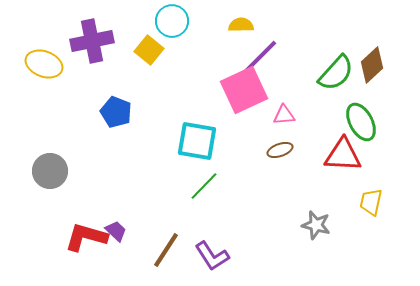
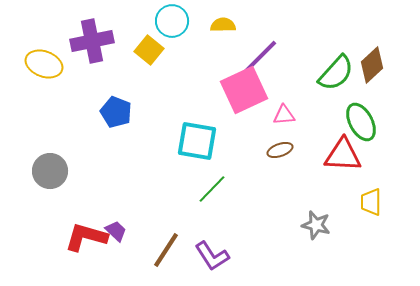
yellow semicircle: moved 18 px left
green line: moved 8 px right, 3 px down
yellow trapezoid: rotated 12 degrees counterclockwise
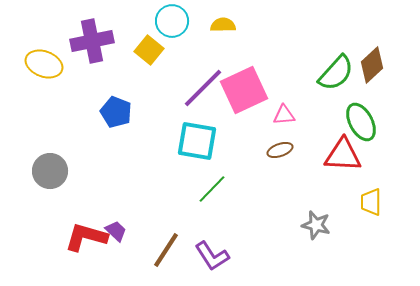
purple line: moved 55 px left, 29 px down
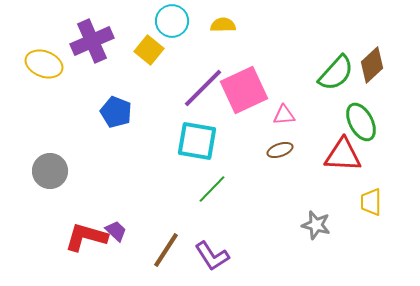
purple cross: rotated 12 degrees counterclockwise
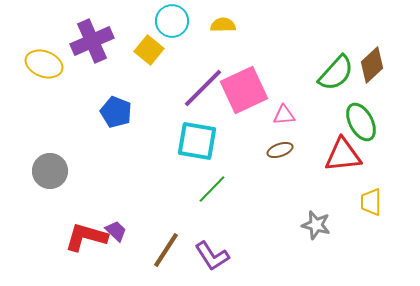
red triangle: rotated 9 degrees counterclockwise
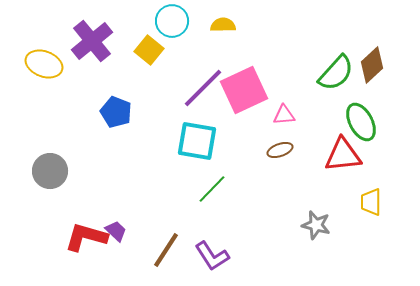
purple cross: rotated 15 degrees counterclockwise
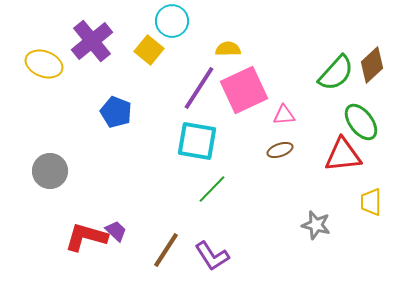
yellow semicircle: moved 5 px right, 24 px down
purple line: moved 4 px left; rotated 12 degrees counterclockwise
green ellipse: rotated 9 degrees counterclockwise
